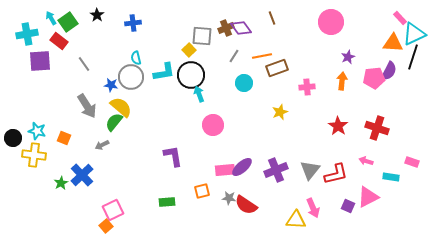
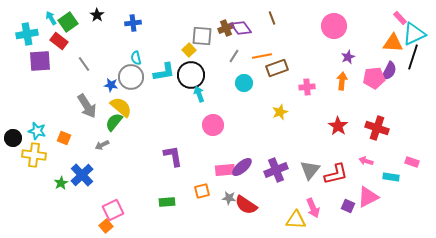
pink circle at (331, 22): moved 3 px right, 4 px down
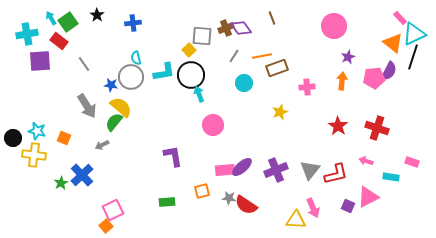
orange triangle at (393, 43): rotated 35 degrees clockwise
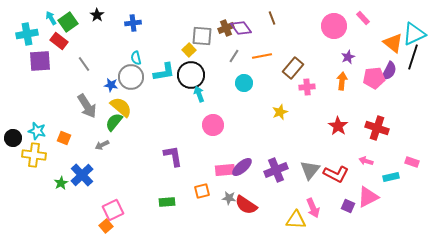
pink rectangle at (400, 18): moved 37 px left
brown rectangle at (277, 68): moved 16 px right; rotated 30 degrees counterclockwise
red L-shape at (336, 174): rotated 40 degrees clockwise
cyan rectangle at (391, 177): rotated 21 degrees counterclockwise
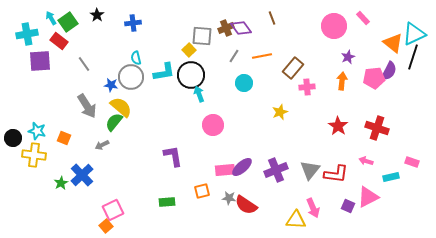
red L-shape at (336, 174): rotated 20 degrees counterclockwise
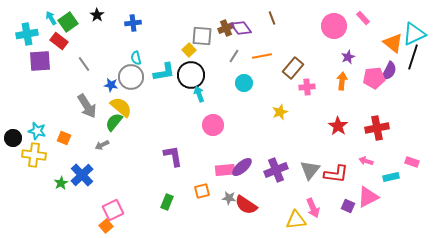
red cross at (377, 128): rotated 30 degrees counterclockwise
green rectangle at (167, 202): rotated 63 degrees counterclockwise
yellow triangle at (296, 220): rotated 10 degrees counterclockwise
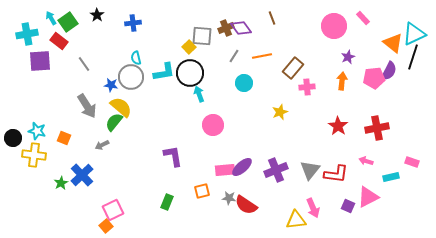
yellow square at (189, 50): moved 3 px up
black circle at (191, 75): moved 1 px left, 2 px up
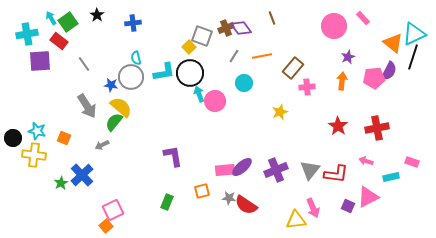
gray square at (202, 36): rotated 15 degrees clockwise
pink circle at (213, 125): moved 2 px right, 24 px up
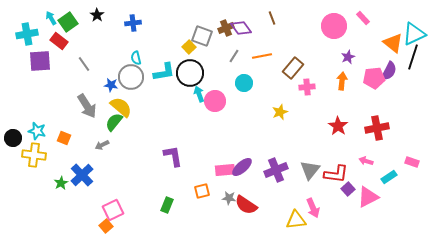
cyan rectangle at (391, 177): moved 2 px left; rotated 21 degrees counterclockwise
green rectangle at (167, 202): moved 3 px down
purple square at (348, 206): moved 17 px up; rotated 24 degrees clockwise
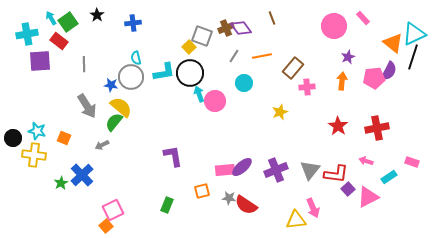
gray line at (84, 64): rotated 35 degrees clockwise
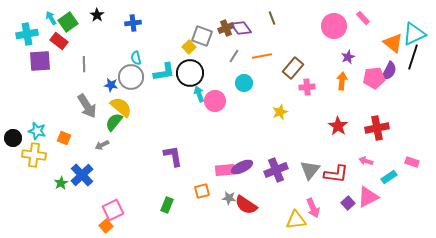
purple ellipse at (242, 167): rotated 15 degrees clockwise
purple square at (348, 189): moved 14 px down
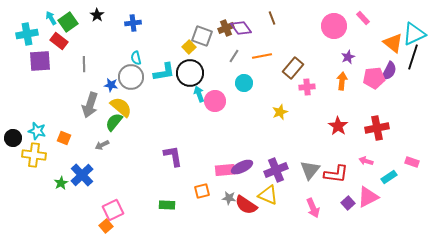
gray arrow at (87, 106): moved 3 px right, 1 px up; rotated 50 degrees clockwise
green rectangle at (167, 205): rotated 70 degrees clockwise
yellow triangle at (296, 220): moved 28 px left, 25 px up; rotated 30 degrees clockwise
